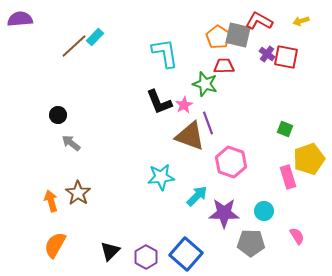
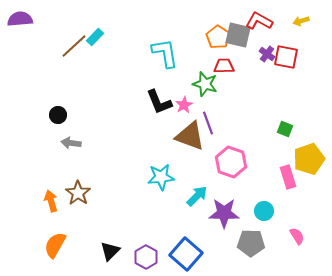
gray arrow: rotated 30 degrees counterclockwise
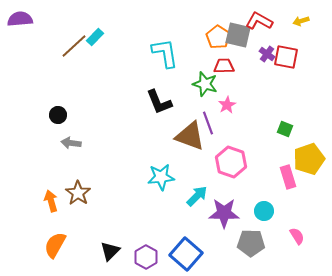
pink star: moved 43 px right
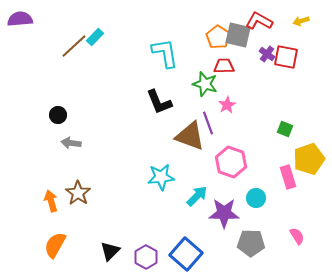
cyan circle: moved 8 px left, 13 px up
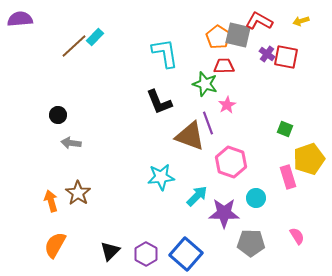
purple hexagon: moved 3 px up
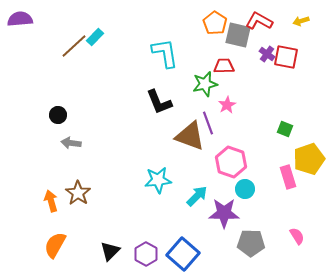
orange pentagon: moved 3 px left, 14 px up
green star: rotated 30 degrees counterclockwise
cyan star: moved 3 px left, 3 px down
cyan circle: moved 11 px left, 9 px up
blue square: moved 3 px left
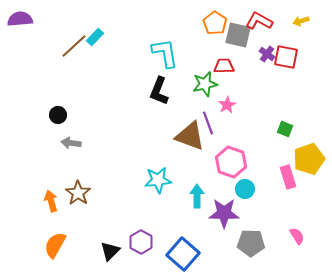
black L-shape: moved 11 px up; rotated 44 degrees clockwise
cyan arrow: rotated 45 degrees counterclockwise
purple hexagon: moved 5 px left, 12 px up
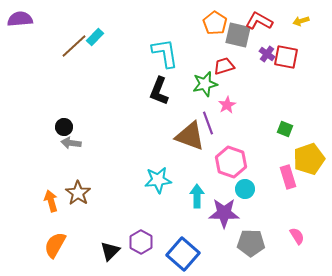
red trapezoid: rotated 15 degrees counterclockwise
black circle: moved 6 px right, 12 px down
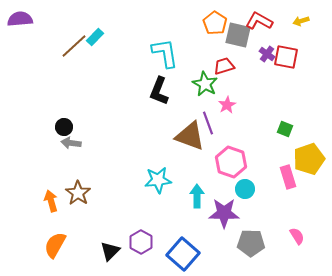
green star: rotated 30 degrees counterclockwise
